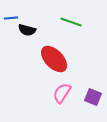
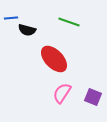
green line: moved 2 px left
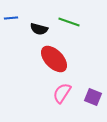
black semicircle: moved 12 px right, 1 px up
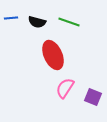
black semicircle: moved 2 px left, 7 px up
red ellipse: moved 1 px left, 4 px up; rotated 20 degrees clockwise
pink semicircle: moved 3 px right, 5 px up
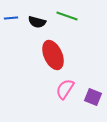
green line: moved 2 px left, 6 px up
pink semicircle: moved 1 px down
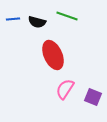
blue line: moved 2 px right, 1 px down
